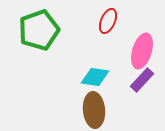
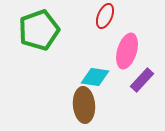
red ellipse: moved 3 px left, 5 px up
pink ellipse: moved 15 px left
brown ellipse: moved 10 px left, 5 px up
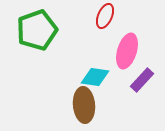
green pentagon: moved 2 px left
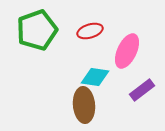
red ellipse: moved 15 px left, 15 px down; rotated 50 degrees clockwise
pink ellipse: rotated 8 degrees clockwise
purple rectangle: moved 10 px down; rotated 10 degrees clockwise
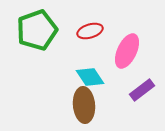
cyan diamond: moved 5 px left; rotated 48 degrees clockwise
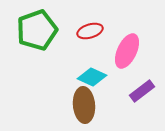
cyan diamond: moved 2 px right; rotated 32 degrees counterclockwise
purple rectangle: moved 1 px down
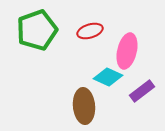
pink ellipse: rotated 12 degrees counterclockwise
cyan diamond: moved 16 px right
brown ellipse: moved 1 px down
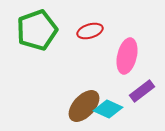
pink ellipse: moved 5 px down
cyan diamond: moved 32 px down
brown ellipse: rotated 48 degrees clockwise
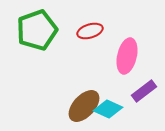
purple rectangle: moved 2 px right
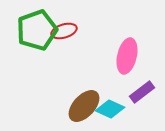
red ellipse: moved 26 px left
purple rectangle: moved 2 px left, 1 px down
cyan diamond: moved 2 px right
